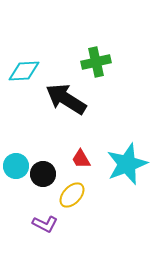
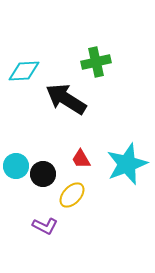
purple L-shape: moved 2 px down
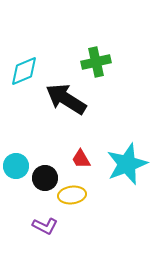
cyan diamond: rotated 20 degrees counterclockwise
black circle: moved 2 px right, 4 px down
yellow ellipse: rotated 40 degrees clockwise
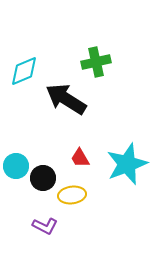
red trapezoid: moved 1 px left, 1 px up
black circle: moved 2 px left
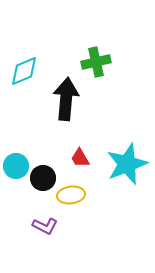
black arrow: rotated 63 degrees clockwise
yellow ellipse: moved 1 px left
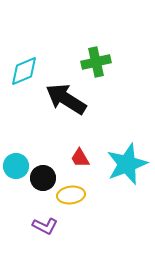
black arrow: rotated 63 degrees counterclockwise
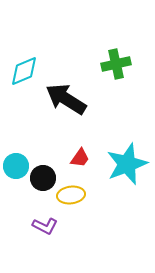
green cross: moved 20 px right, 2 px down
red trapezoid: rotated 115 degrees counterclockwise
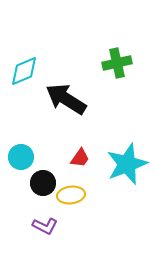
green cross: moved 1 px right, 1 px up
cyan circle: moved 5 px right, 9 px up
black circle: moved 5 px down
